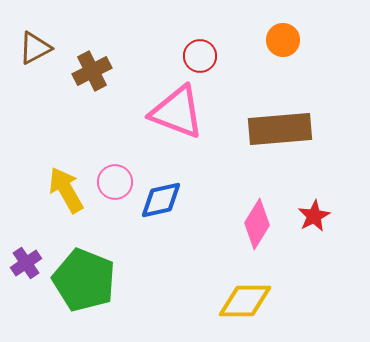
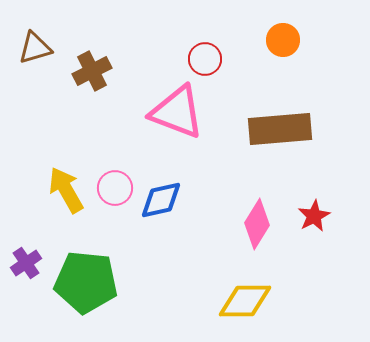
brown triangle: rotated 12 degrees clockwise
red circle: moved 5 px right, 3 px down
pink circle: moved 6 px down
green pentagon: moved 2 px right, 2 px down; rotated 16 degrees counterclockwise
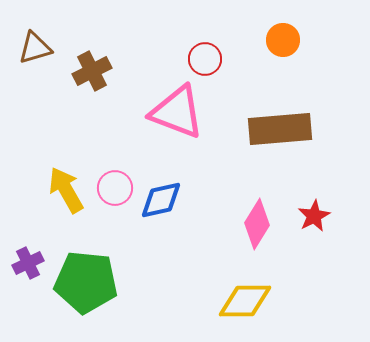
purple cross: moved 2 px right; rotated 8 degrees clockwise
